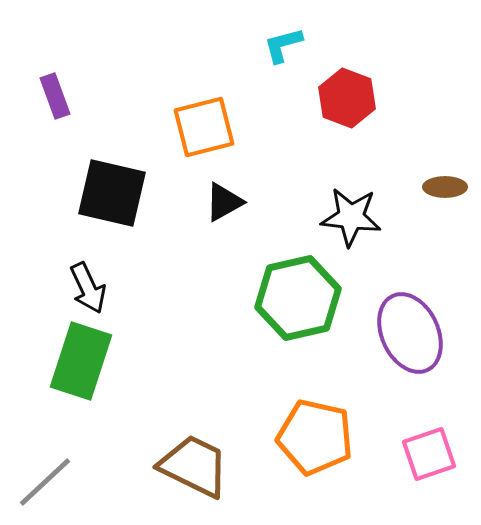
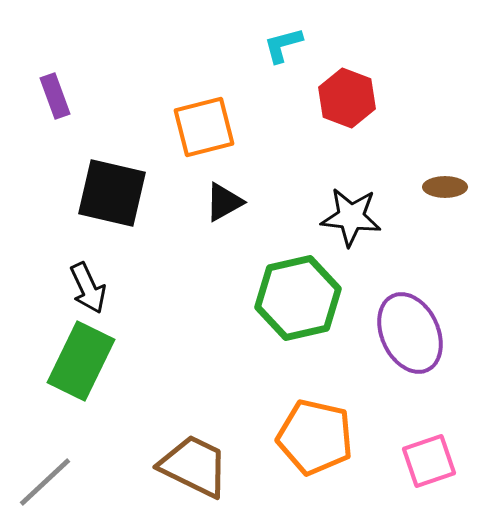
green rectangle: rotated 8 degrees clockwise
pink square: moved 7 px down
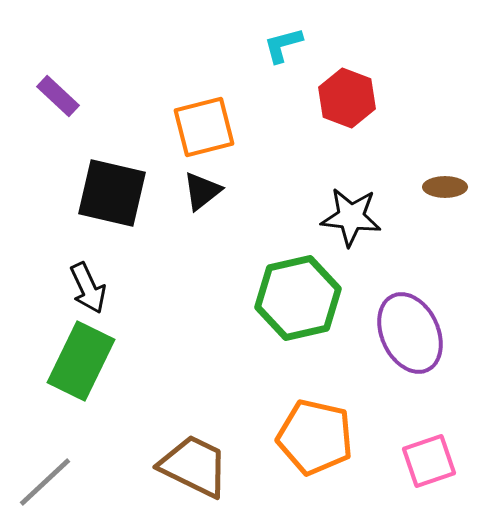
purple rectangle: moved 3 px right; rotated 27 degrees counterclockwise
black triangle: moved 22 px left, 11 px up; rotated 9 degrees counterclockwise
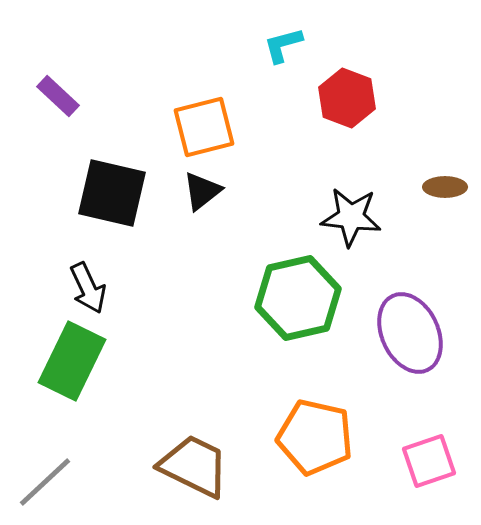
green rectangle: moved 9 px left
